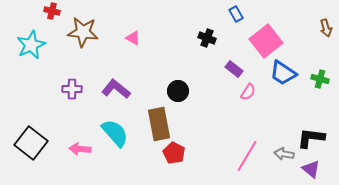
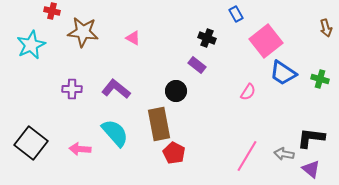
purple rectangle: moved 37 px left, 4 px up
black circle: moved 2 px left
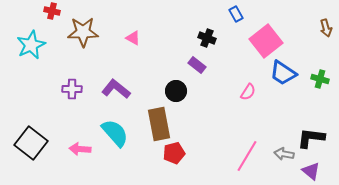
brown star: rotated 8 degrees counterclockwise
red pentagon: rotated 30 degrees clockwise
purple triangle: moved 2 px down
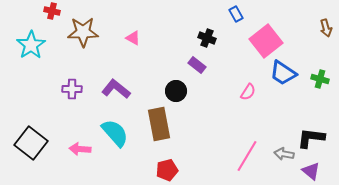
cyan star: rotated 8 degrees counterclockwise
red pentagon: moved 7 px left, 17 px down
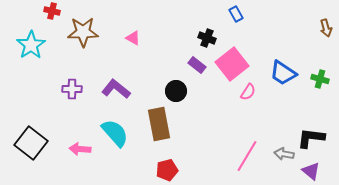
pink square: moved 34 px left, 23 px down
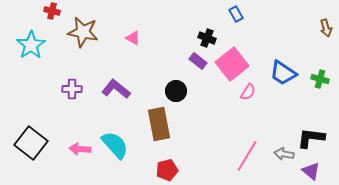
brown star: rotated 12 degrees clockwise
purple rectangle: moved 1 px right, 4 px up
cyan semicircle: moved 12 px down
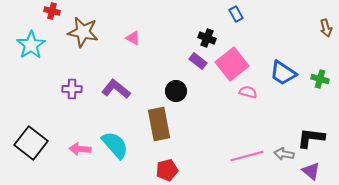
pink semicircle: rotated 108 degrees counterclockwise
pink line: rotated 44 degrees clockwise
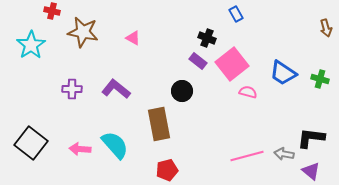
black circle: moved 6 px right
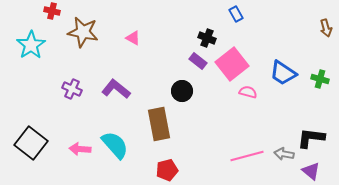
purple cross: rotated 24 degrees clockwise
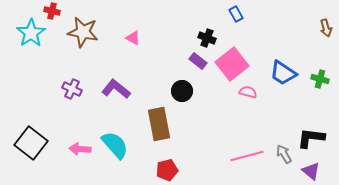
cyan star: moved 12 px up
gray arrow: rotated 48 degrees clockwise
